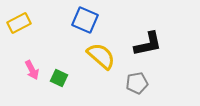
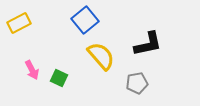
blue square: rotated 28 degrees clockwise
yellow semicircle: rotated 8 degrees clockwise
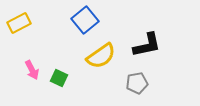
black L-shape: moved 1 px left, 1 px down
yellow semicircle: rotated 96 degrees clockwise
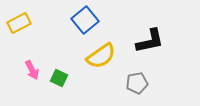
black L-shape: moved 3 px right, 4 px up
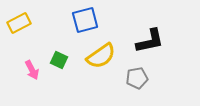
blue square: rotated 24 degrees clockwise
green square: moved 18 px up
gray pentagon: moved 5 px up
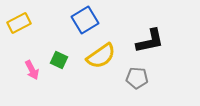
blue square: rotated 16 degrees counterclockwise
gray pentagon: rotated 15 degrees clockwise
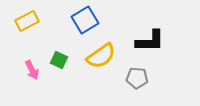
yellow rectangle: moved 8 px right, 2 px up
black L-shape: rotated 12 degrees clockwise
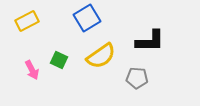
blue square: moved 2 px right, 2 px up
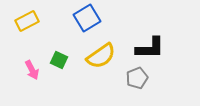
black L-shape: moved 7 px down
gray pentagon: rotated 25 degrees counterclockwise
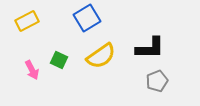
gray pentagon: moved 20 px right, 3 px down
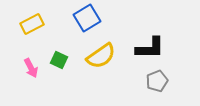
yellow rectangle: moved 5 px right, 3 px down
pink arrow: moved 1 px left, 2 px up
